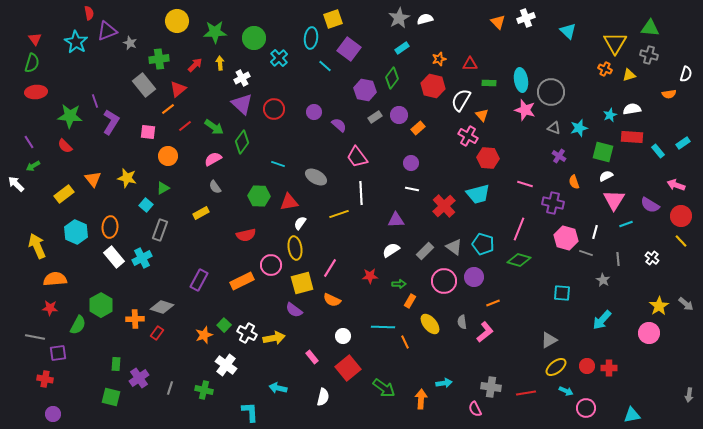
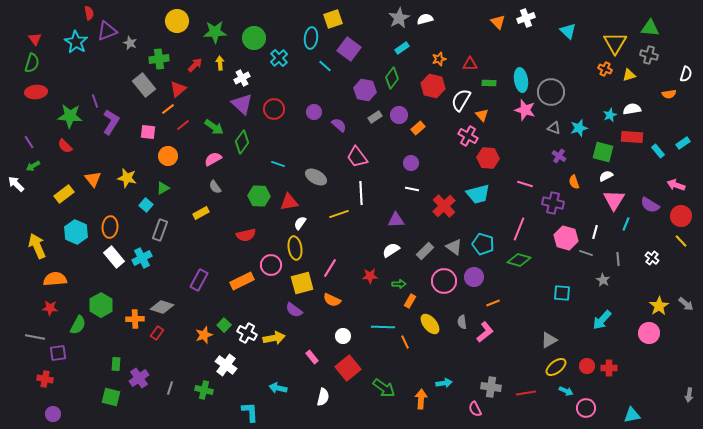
red line at (185, 126): moved 2 px left, 1 px up
cyan line at (626, 224): rotated 48 degrees counterclockwise
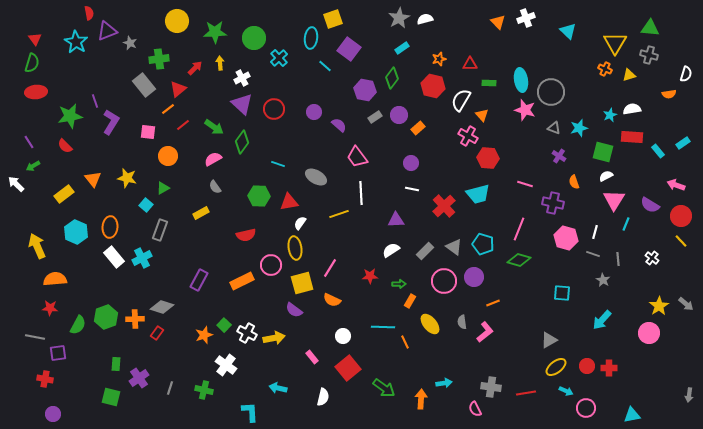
red arrow at (195, 65): moved 3 px down
green star at (70, 116): rotated 15 degrees counterclockwise
gray line at (586, 253): moved 7 px right, 1 px down
green hexagon at (101, 305): moved 5 px right, 12 px down; rotated 10 degrees clockwise
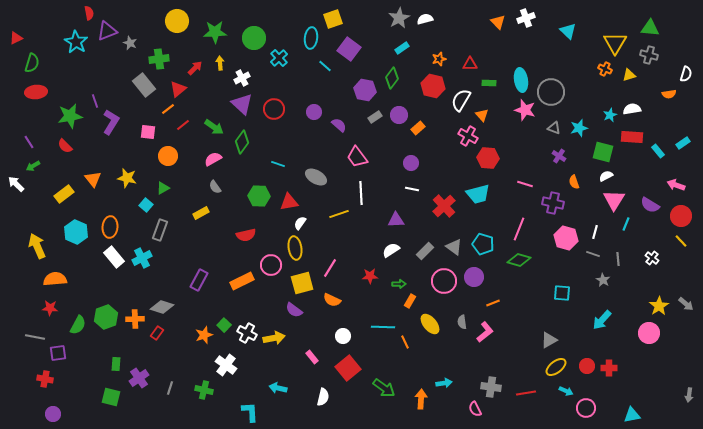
red triangle at (35, 39): moved 19 px left, 1 px up; rotated 40 degrees clockwise
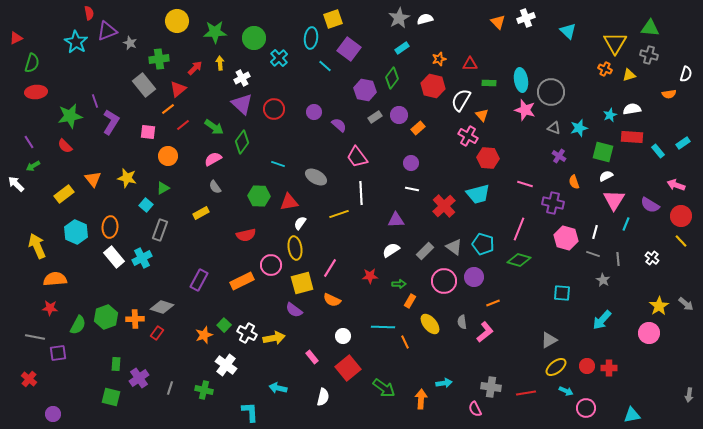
red cross at (45, 379): moved 16 px left; rotated 28 degrees clockwise
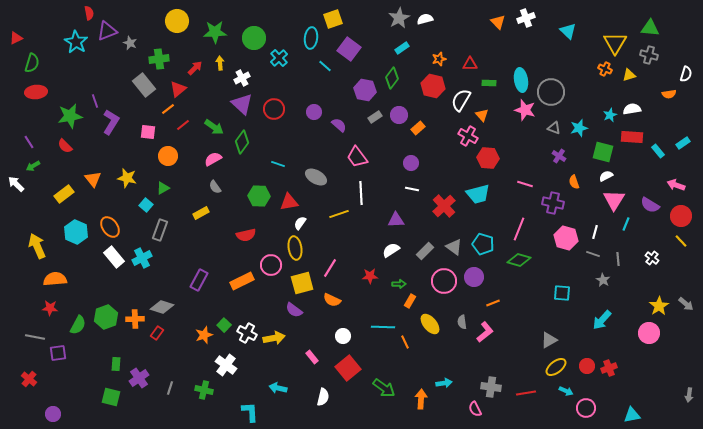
orange ellipse at (110, 227): rotated 40 degrees counterclockwise
red cross at (609, 368): rotated 21 degrees counterclockwise
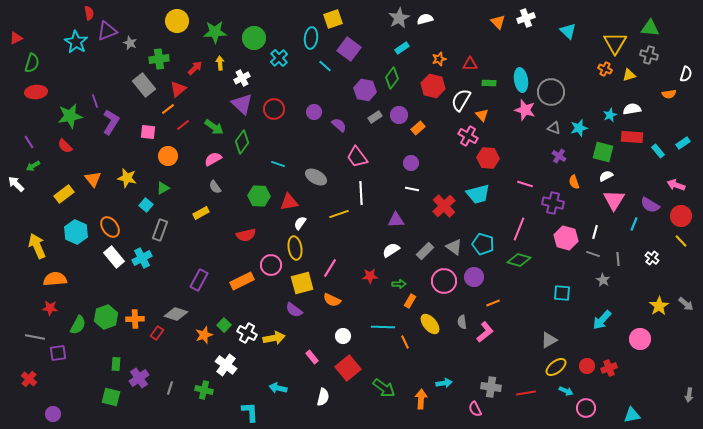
cyan line at (626, 224): moved 8 px right
gray diamond at (162, 307): moved 14 px right, 7 px down
pink circle at (649, 333): moved 9 px left, 6 px down
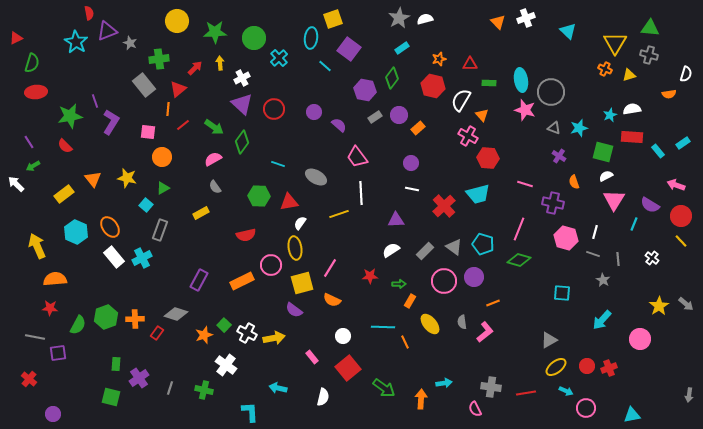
orange line at (168, 109): rotated 48 degrees counterclockwise
orange circle at (168, 156): moved 6 px left, 1 px down
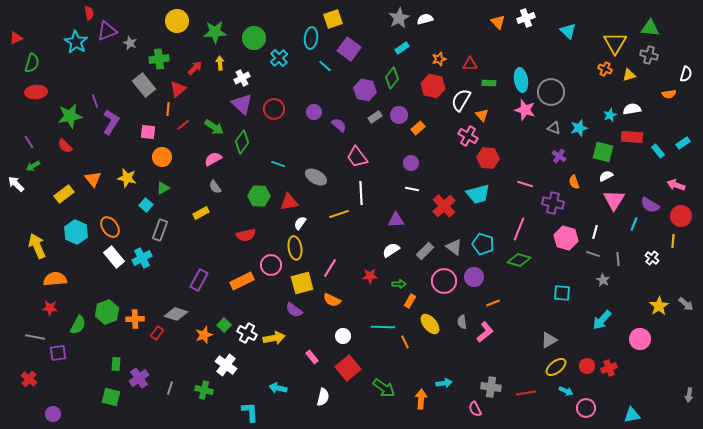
yellow line at (681, 241): moved 8 px left; rotated 48 degrees clockwise
green hexagon at (106, 317): moved 1 px right, 5 px up
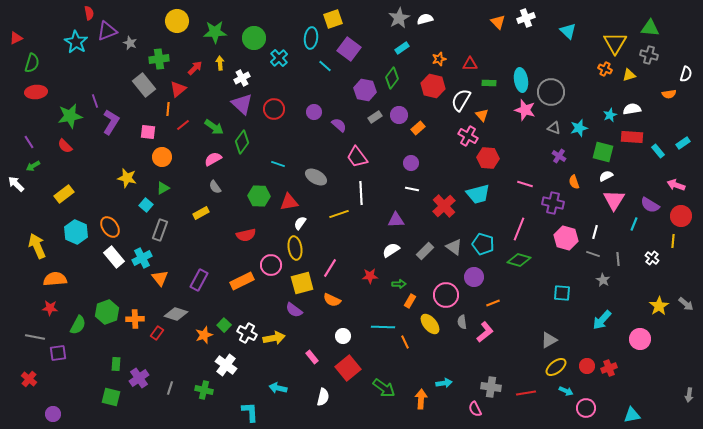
orange triangle at (93, 179): moved 67 px right, 99 px down
pink circle at (444, 281): moved 2 px right, 14 px down
